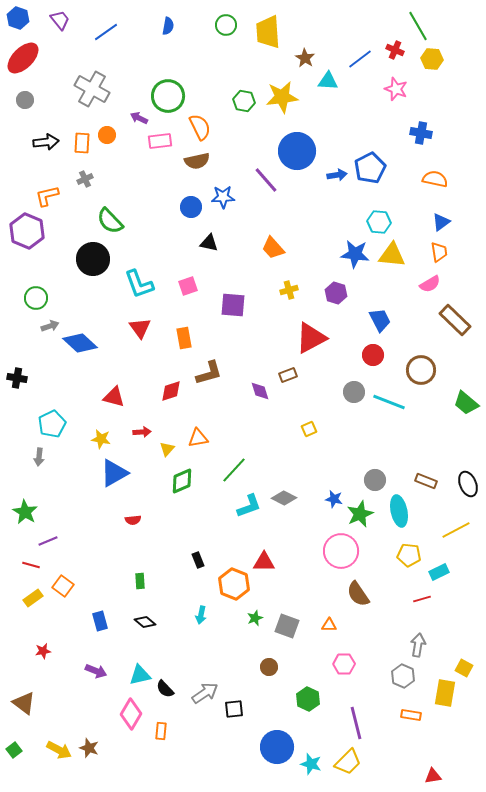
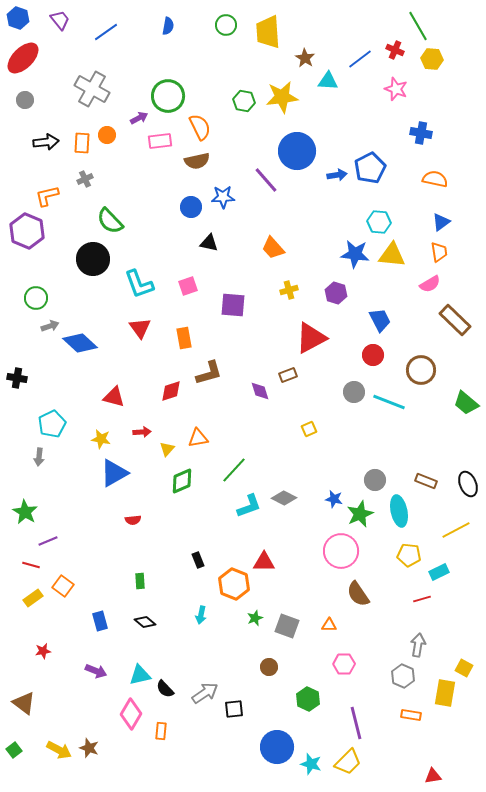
purple arrow at (139, 118): rotated 126 degrees clockwise
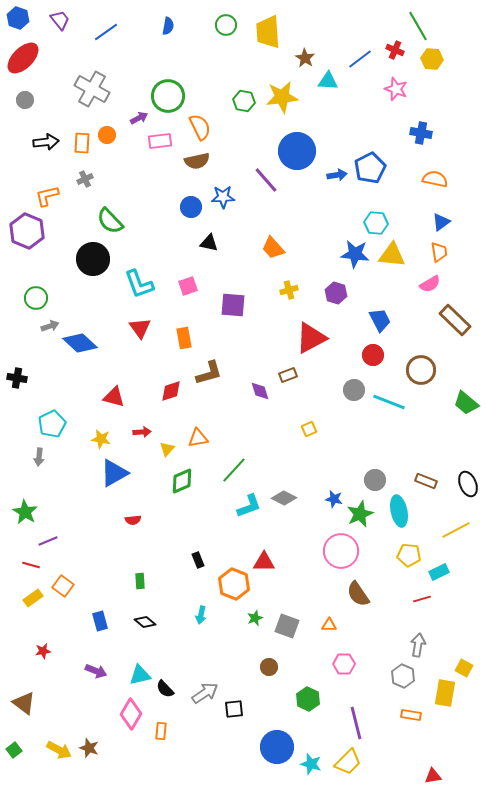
cyan hexagon at (379, 222): moved 3 px left, 1 px down
gray circle at (354, 392): moved 2 px up
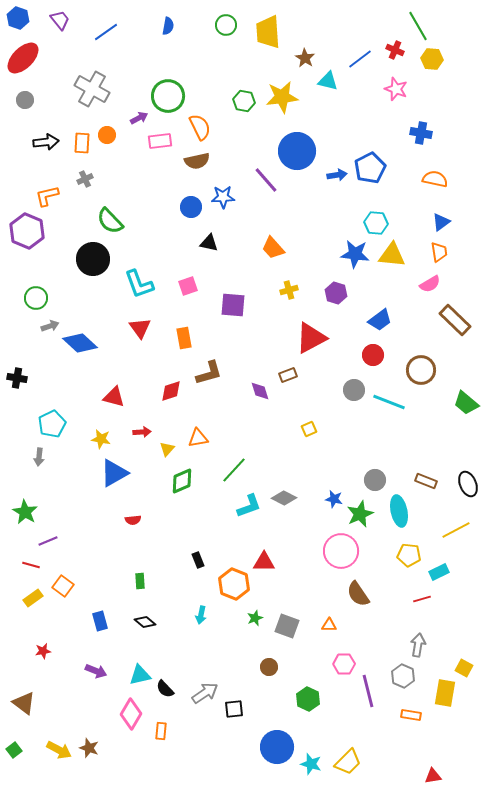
cyan triangle at (328, 81): rotated 10 degrees clockwise
blue trapezoid at (380, 320): rotated 80 degrees clockwise
purple line at (356, 723): moved 12 px right, 32 px up
